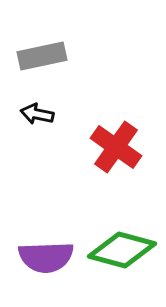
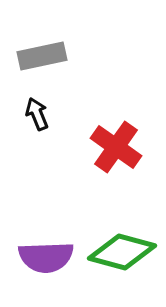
black arrow: rotated 56 degrees clockwise
green diamond: moved 2 px down
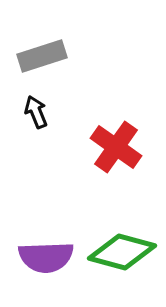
gray rectangle: rotated 6 degrees counterclockwise
black arrow: moved 1 px left, 2 px up
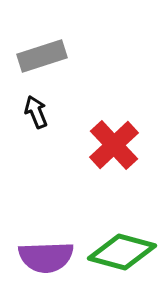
red cross: moved 2 px left, 2 px up; rotated 12 degrees clockwise
